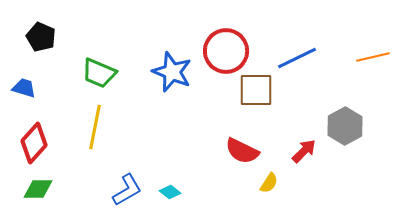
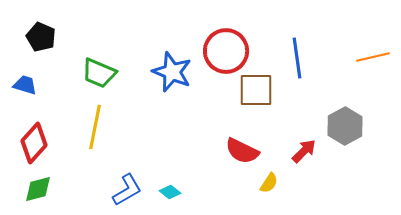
blue line: rotated 72 degrees counterclockwise
blue trapezoid: moved 1 px right, 3 px up
green diamond: rotated 16 degrees counterclockwise
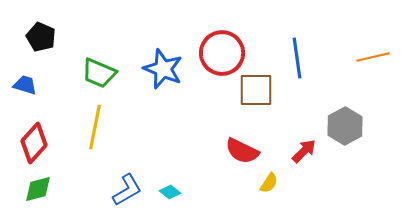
red circle: moved 4 px left, 2 px down
blue star: moved 9 px left, 3 px up
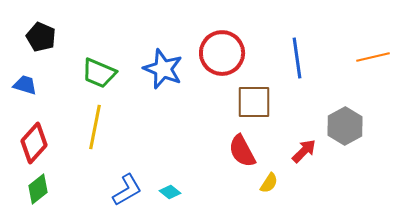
brown square: moved 2 px left, 12 px down
red semicircle: rotated 36 degrees clockwise
green diamond: rotated 24 degrees counterclockwise
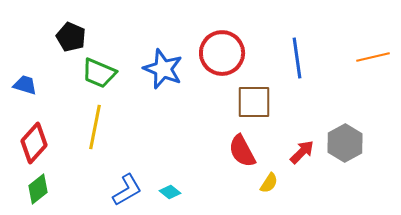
black pentagon: moved 30 px right
gray hexagon: moved 17 px down
red arrow: moved 2 px left, 1 px down
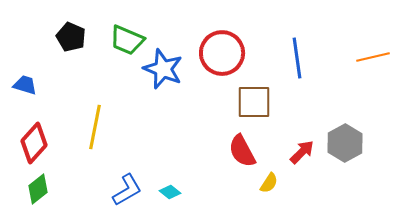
green trapezoid: moved 28 px right, 33 px up
